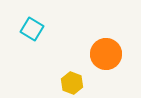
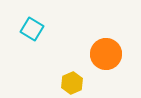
yellow hexagon: rotated 15 degrees clockwise
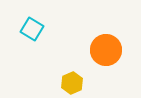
orange circle: moved 4 px up
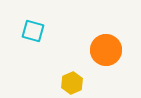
cyan square: moved 1 px right, 2 px down; rotated 15 degrees counterclockwise
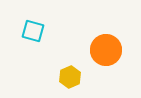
yellow hexagon: moved 2 px left, 6 px up
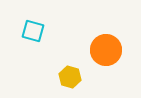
yellow hexagon: rotated 20 degrees counterclockwise
